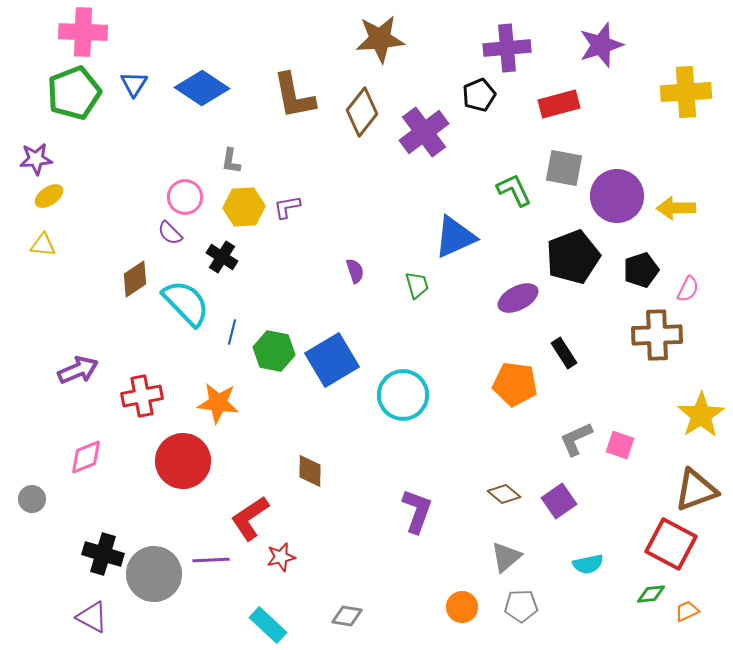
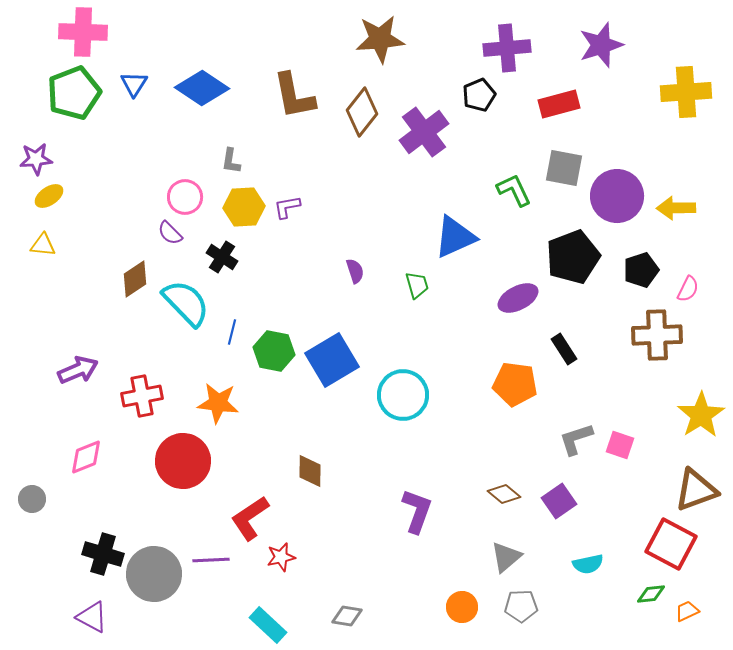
black rectangle at (564, 353): moved 4 px up
gray L-shape at (576, 439): rotated 6 degrees clockwise
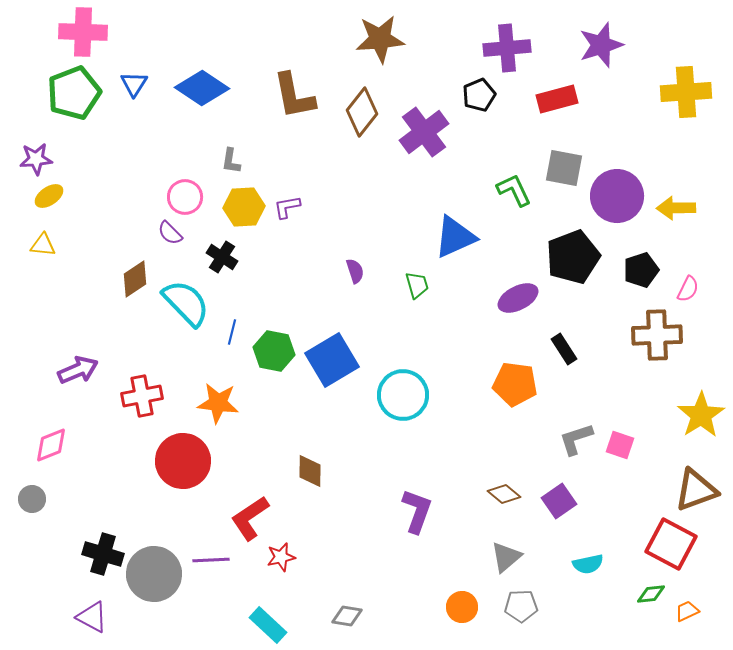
red rectangle at (559, 104): moved 2 px left, 5 px up
pink diamond at (86, 457): moved 35 px left, 12 px up
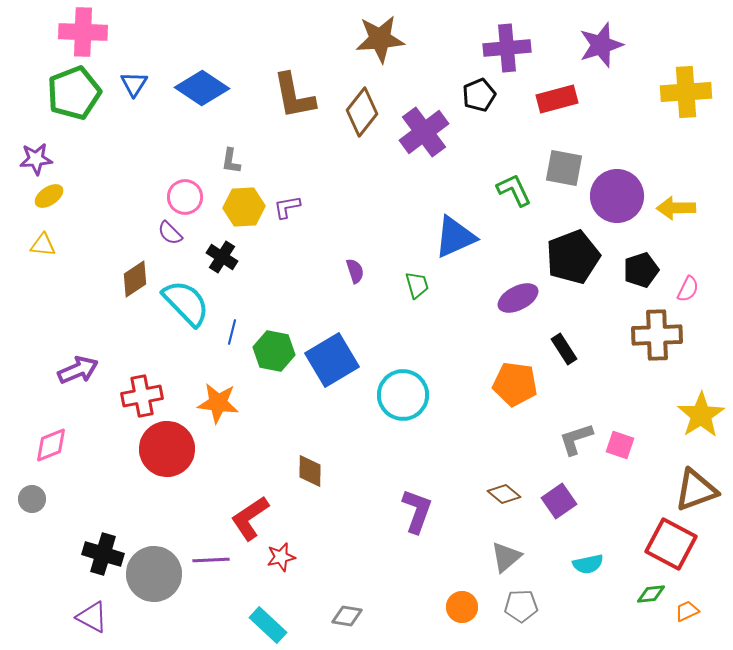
red circle at (183, 461): moved 16 px left, 12 px up
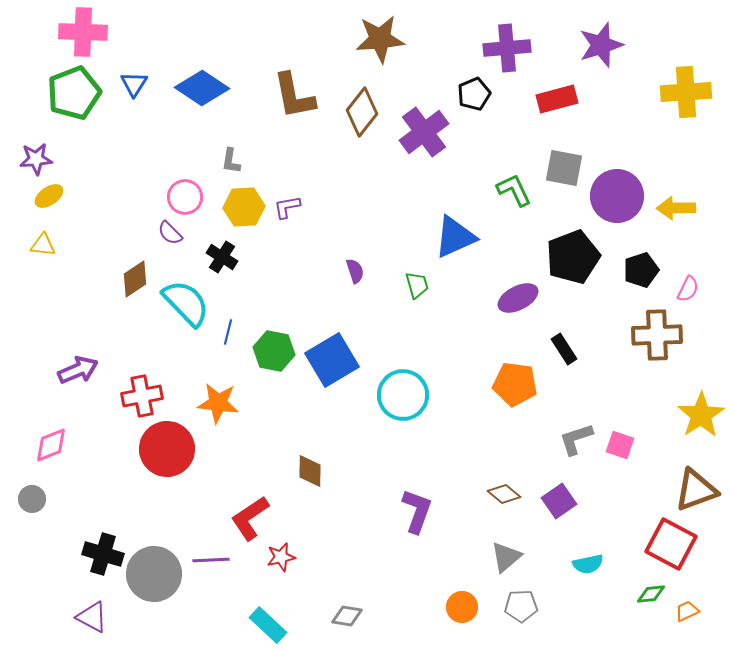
black pentagon at (479, 95): moved 5 px left, 1 px up
blue line at (232, 332): moved 4 px left
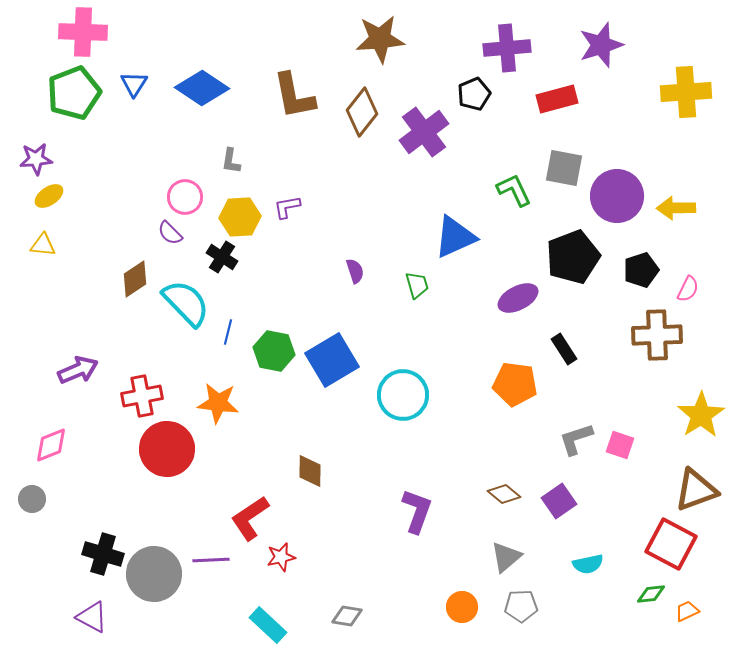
yellow hexagon at (244, 207): moved 4 px left, 10 px down
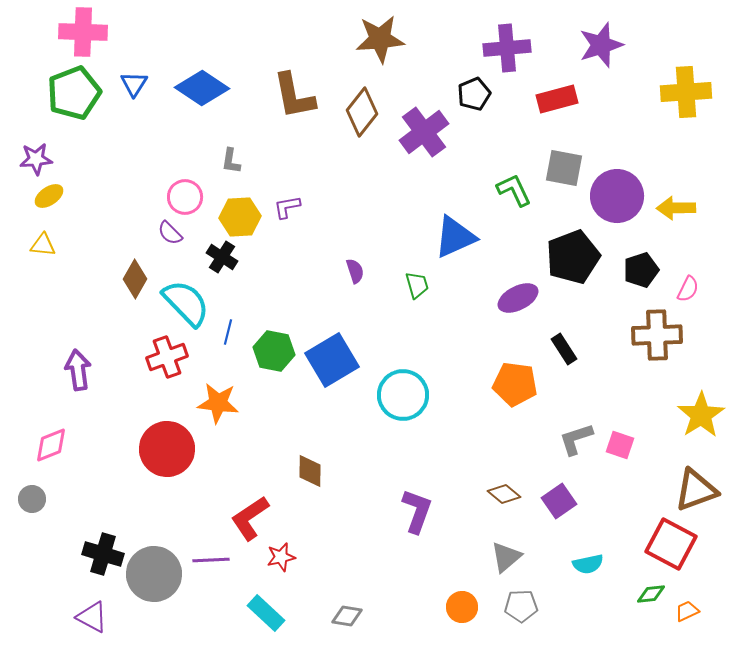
brown diamond at (135, 279): rotated 27 degrees counterclockwise
purple arrow at (78, 370): rotated 75 degrees counterclockwise
red cross at (142, 396): moved 25 px right, 39 px up; rotated 9 degrees counterclockwise
cyan rectangle at (268, 625): moved 2 px left, 12 px up
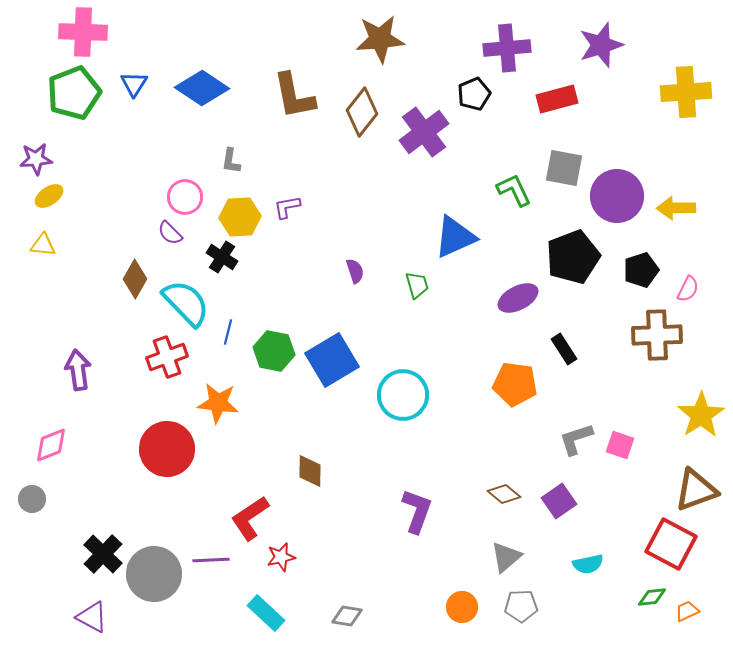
black cross at (103, 554): rotated 27 degrees clockwise
green diamond at (651, 594): moved 1 px right, 3 px down
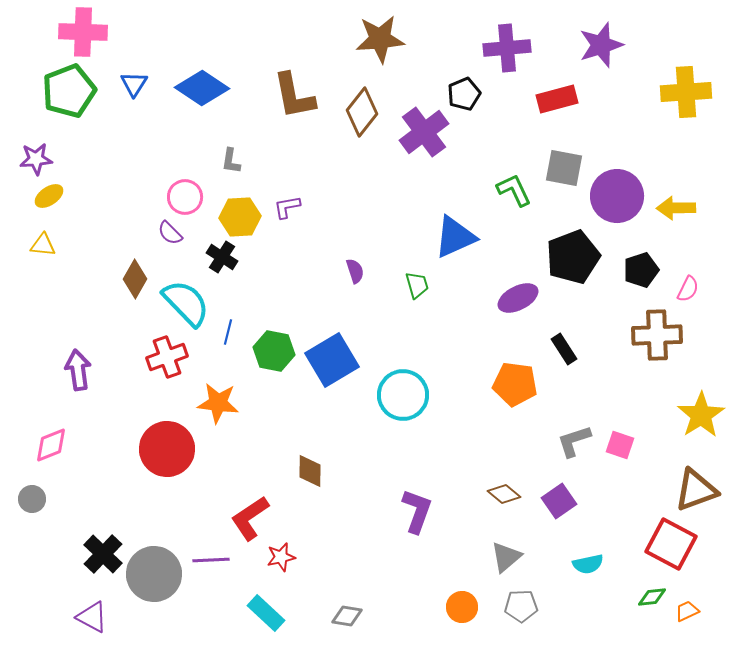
green pentagon at (74, 93): moved 5 px left, 2 px up
black pentagon at (474, 94): moved 10 px left
gray L-shape at (576, 439): moved 2 px left, 2 px down
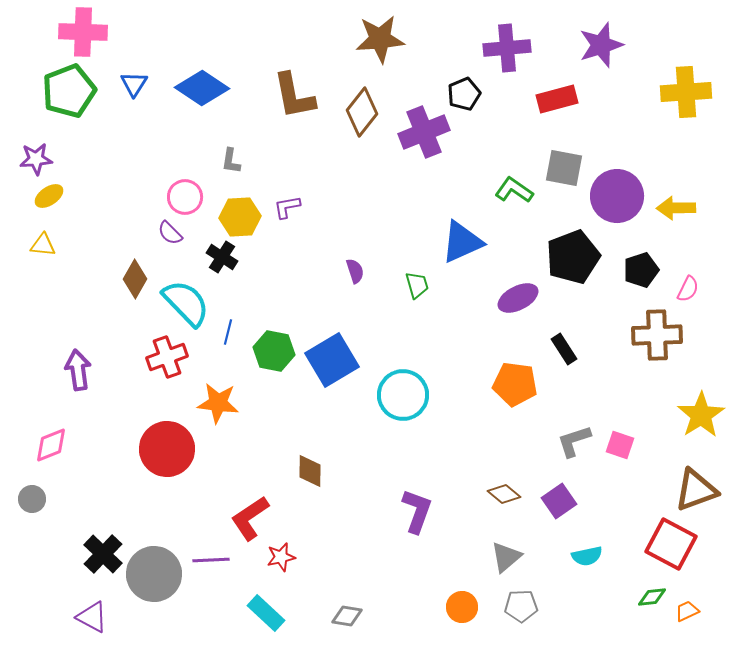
purple cross at (424, 132): rotated 15 degrees clockwise
green L-shape at (514, 190): rotated 30 degrees counterclockwise
blue triangle at (455, 237): moved 7 px right, 5 px down
cyan semicircle at (588, 564): moved 1 px left, 8 px up
